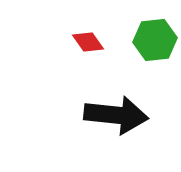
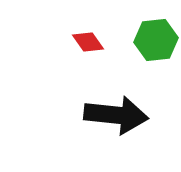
green hexagon: moved 1 px right
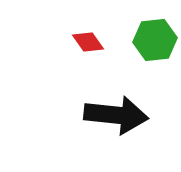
green hexagon: moved 1 px left
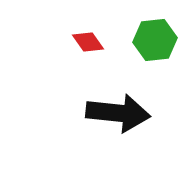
black arrow: moved 2 px right, 2 px up
